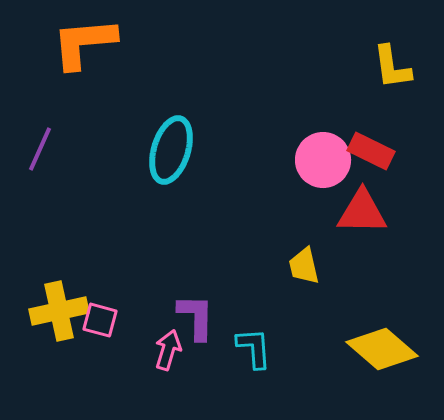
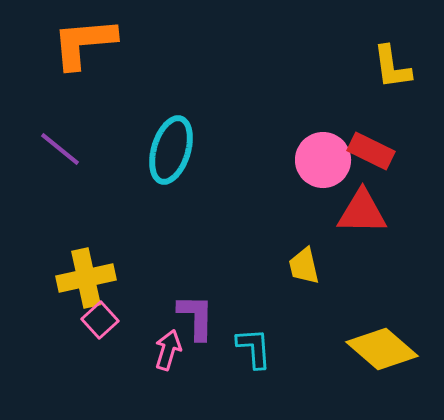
purple line: moved 20 px right; rotated 75 degrees counterclockwise
yellow cross: moved 27 px right, 33 px up
pink square: rotated 33 degrees clockwise
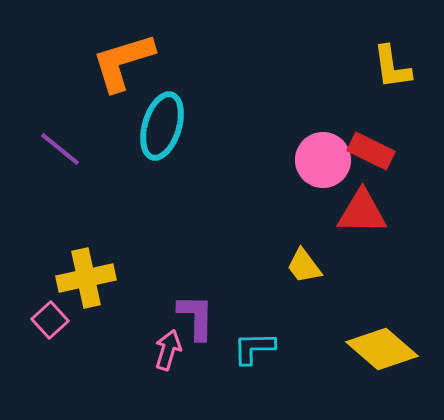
orange L-shape: moved 39 px right, 19 px down; rotated 12 degrees counterclockwise
cyan ellipse: moved 9 px left, 24 px up
yellow trapezoid: rotated 24 degrees counterclockwise
pink square: moved 50 px left
cyan L-shape: rotated 87 degrees counterclockwise
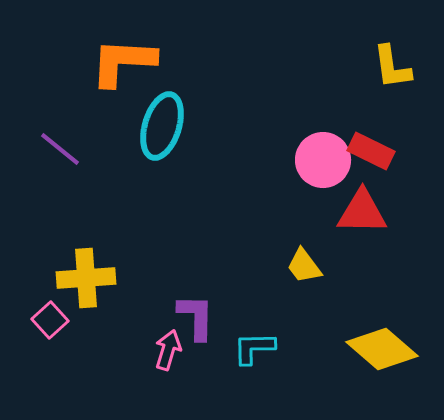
orange L-shape: rotated 20 degrees clockwise
yellow cross: rotated 8 degrees clockwise
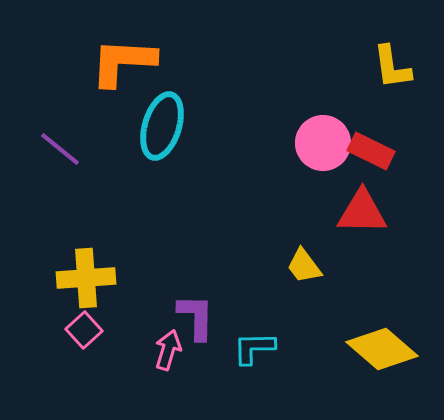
pink circle: moved 17 px up
pink square: moved 34 px right, 10 px down
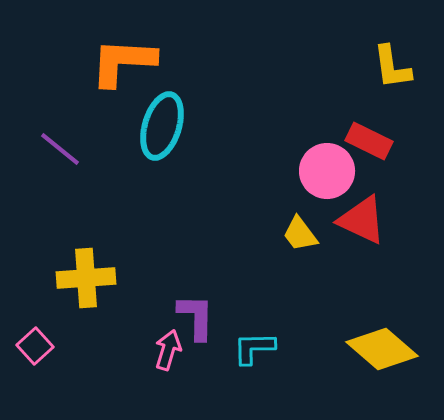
pink circle: moved 4 px right, 28 px down
red rectangle: moved 2 px left, 10 px up
red triangle: moved 8 px down; rotated 24 degrees clockwise
yellow trapezoid: moved 4 px left, 32 px up
pink square: moved 49 px left, 16 px down
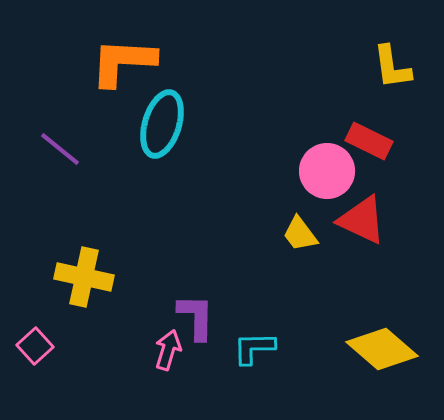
cyan ellipse: moved 2 px up
yellow cross: moved 2 px left, 1 px up; rotated 16 degrees clockwise
